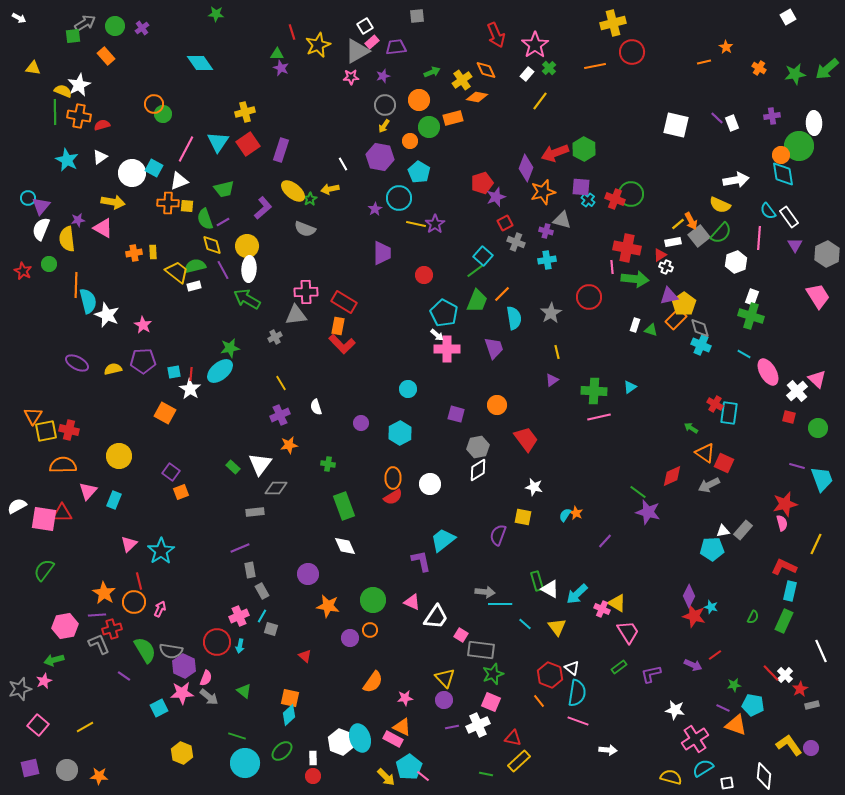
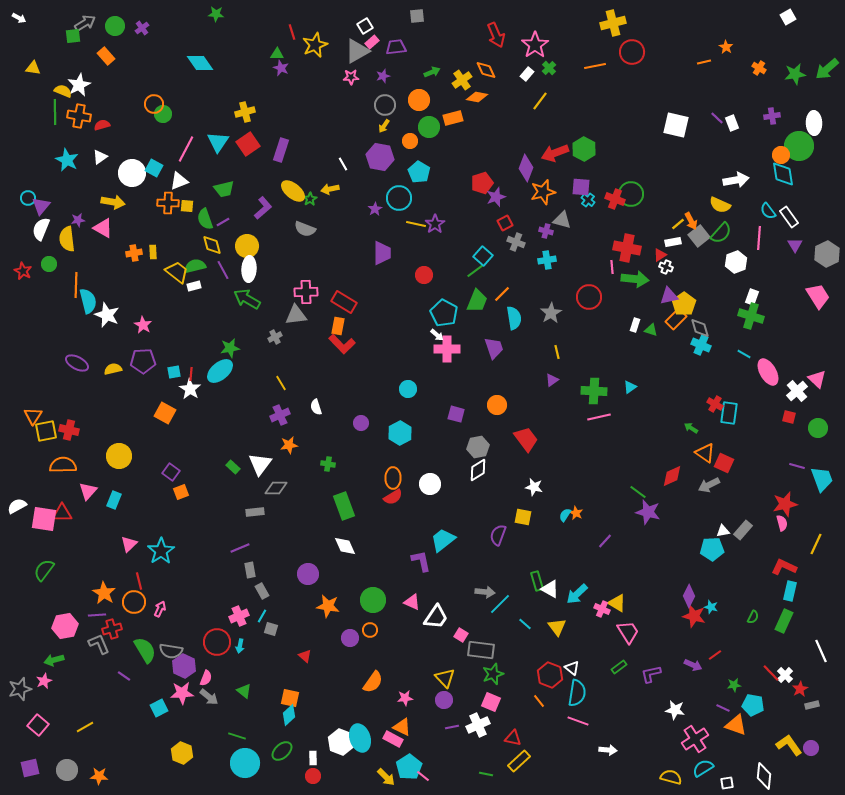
yellow star at (318, 45): moved 3 px left
cyan line at (500, 604): rotated 45 degrees counterclockwise
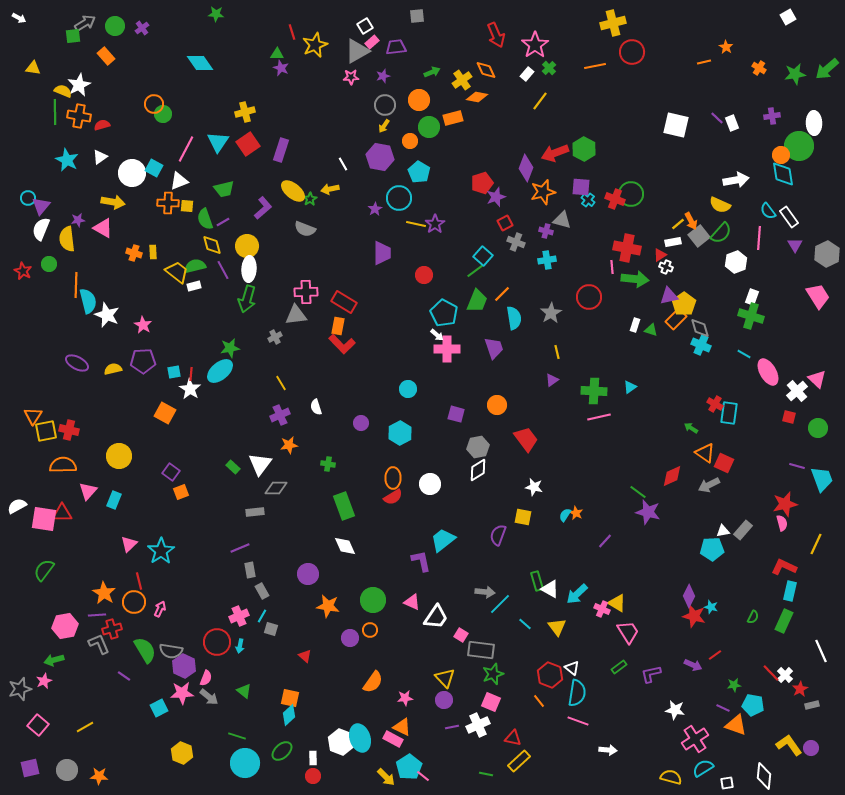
orange cross at (134, 253): rotated 28 degrees clockwise
green arrow at (247, 299): rotated 104 degrees counterclockwise
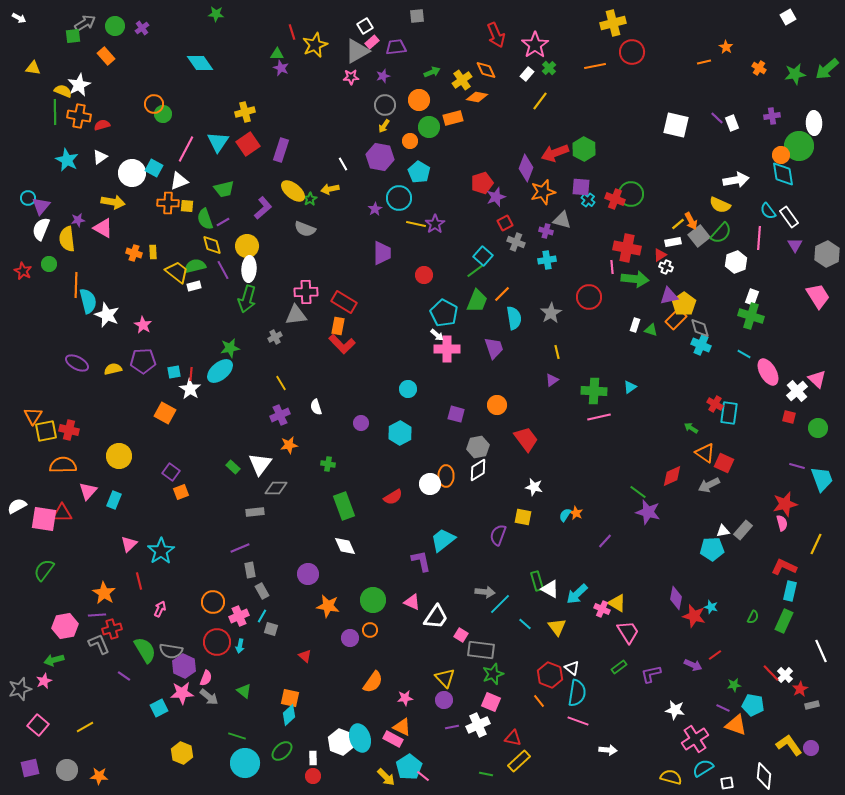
orange ellipse at (393, 478): moved 53 px right, 2 px up
purple diamond at (689, 596): moved 13 px left, 2 px down; rotated 15 degrees counterclockwise
orange circle at (134, 602): moved 79 px right
